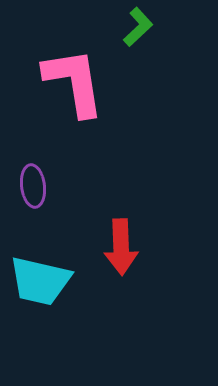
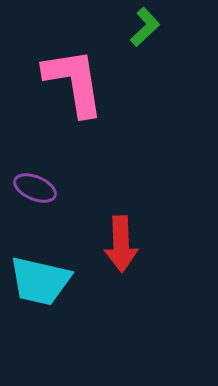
green L-shape: moved 7 px right
purple ellipse: moved 2 px right, 2 px down; rotated 60 degrees counterclockwise
red arrow: moved 3 px up
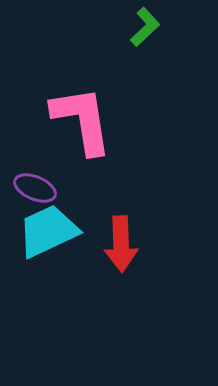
pink L-shape: moved 8 px right, 38 px down
cyan trapezoid: moved 8 px right, 50 px up; rotated 142 degrees clockwise
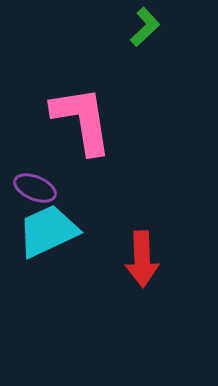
red arrow: moved 21 px right, 15 px down
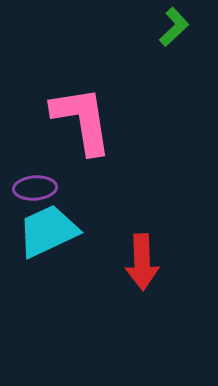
green L-shape: moved 29 px right
purple ellipse: rotated 27 degrees counterclockwise
red arrow: moved 3 px down
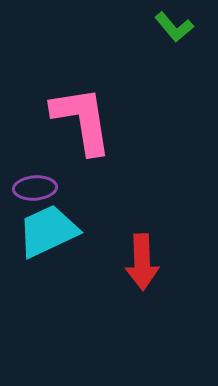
green L-shape: rotated 93 degrees clockwise
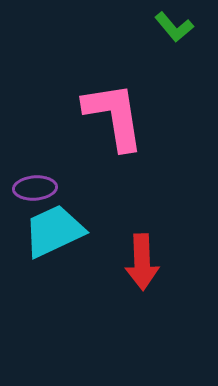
pink L-shape: moved 32 px right, 4 px up
cyan trapezoid: moved 6 px right
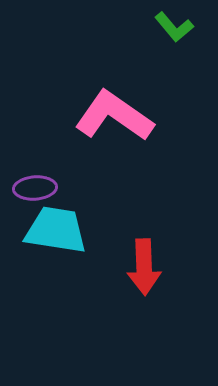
pink L-shape: rotated 46 degrees counterclockwise
cyan trapezoid: moved 2 px right, 1 px up; rotated 34 degrees clockwise
red arrow: moved 2 px right, 5 px down
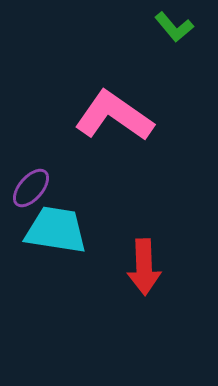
purple ellipse: moved 4 px left; rotated 45 degrees counterclockwise
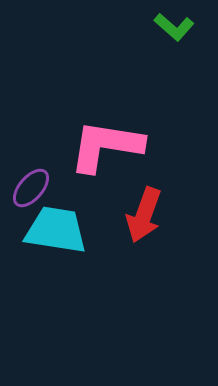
green L-shape: rotated 9 degrees counterclockwise
pink L-shape: moved 8 px left, 30 px down; rotated 26 degrees counterclockwise
red arrow: moved 52 px up; rotated 22 degrees clockwise
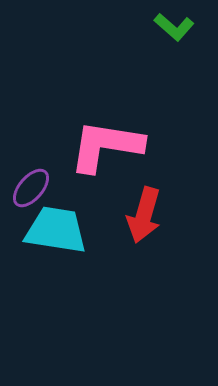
red arrow: rotated 4 degrees counterclockwise
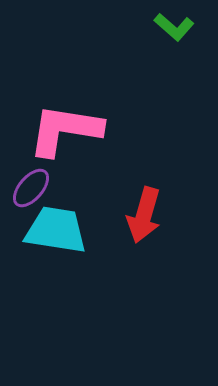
pink L-shape: moved 41 px left, 16 px up
